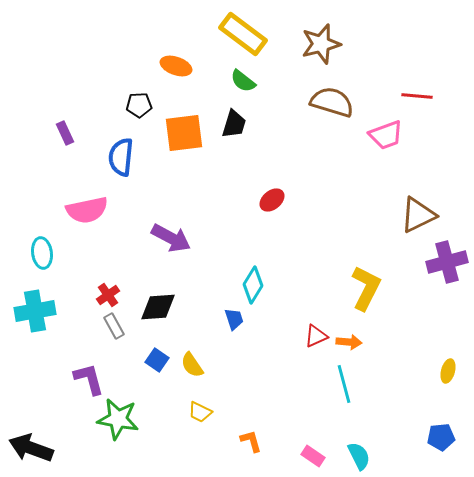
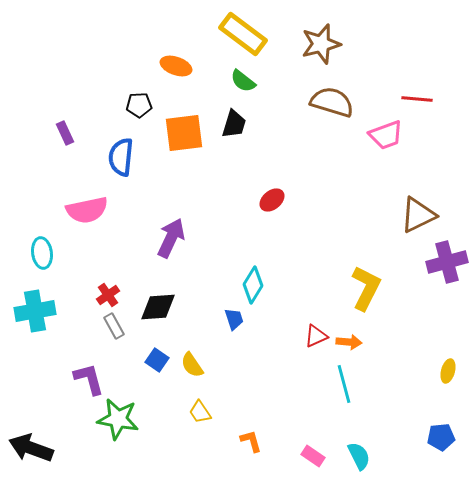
red line: moved 3 px down
purple arrow: rotated 93 degrees counterclockwise
yellow trapezoid: rotated 30 degrees clockwise
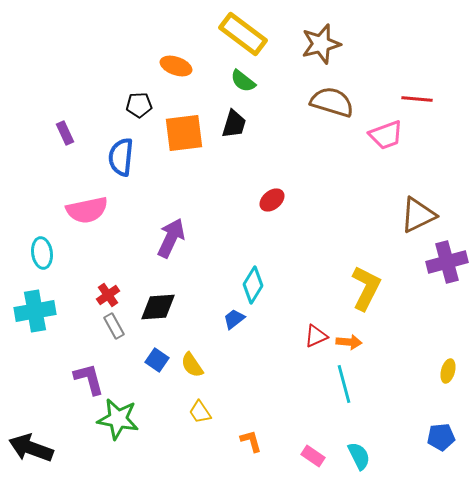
blue trapezoid: rotated 110 degrees counterclockwise
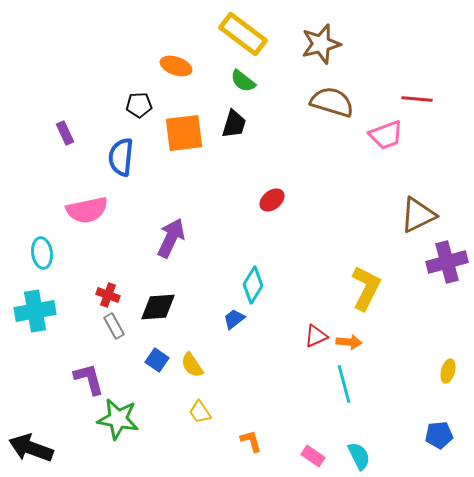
red cross: rotated 35 degrees counterclockwise
blue pentagon: moved 2 px left, 2 px up
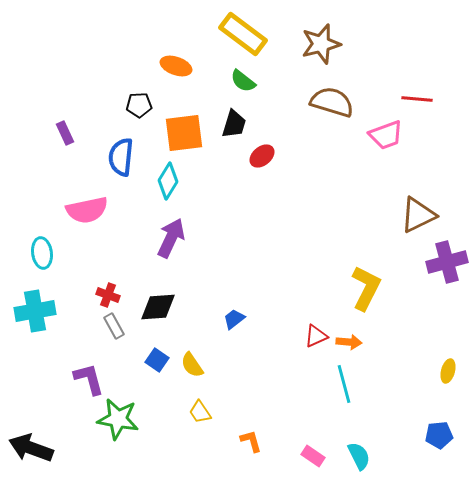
red ellipse: moved 10 px left, 44 px up
cyan diamond: moved 85 px left, 104 px up
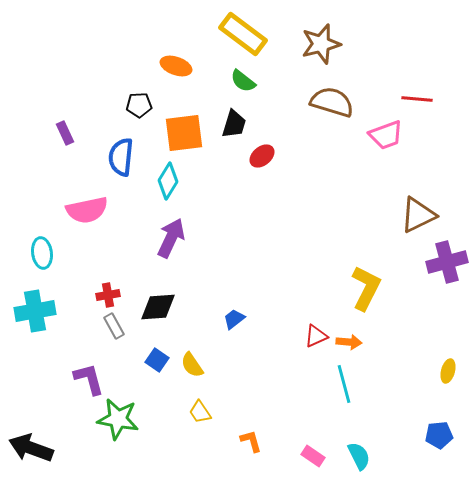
red cross: rotated 30 degrees counterclockwise
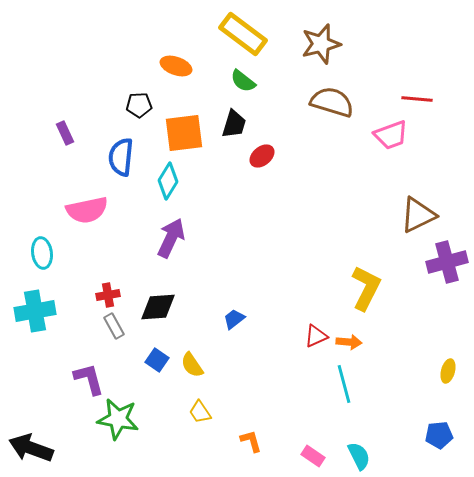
pink trapezoid: moved 5 px right
